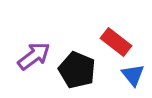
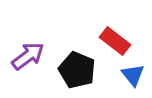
red rectangle: moved 1 px left, 1 px up
purple arrow: moved 6 px left
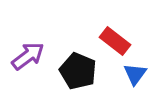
black pentagon: moved 1 px right, 1 px down
blue triangle: moved 2 px right, 1 px up; rotated 15 degrees clockwise
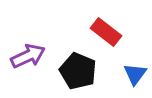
red rectangle: moved 9 px left, 9 px up
purple arrow: rotated 12 degrees clockwise
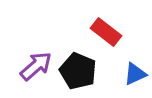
purple arrow: moved 8 px right, 10 px down; rotated 16 degrees counterclockwise
blue triangle: rotated 30 degrees clockwise
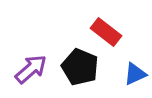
purple arrow: moved 5 px left, 3 px down
black pentagon: moved 2 px right, 4 px up
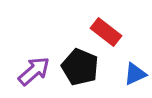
purple arrow: moved 3 px right, 2 px down
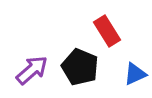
red rectangle: moved 1 px right, 1 px up; rotated 20 degrees clockwise
purple arrow: moved 2 px left, 1 px up
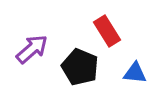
purple arrow: moved 21 px up
blue triangle: moved 1 px up; rotated 30 degrees clockwise
